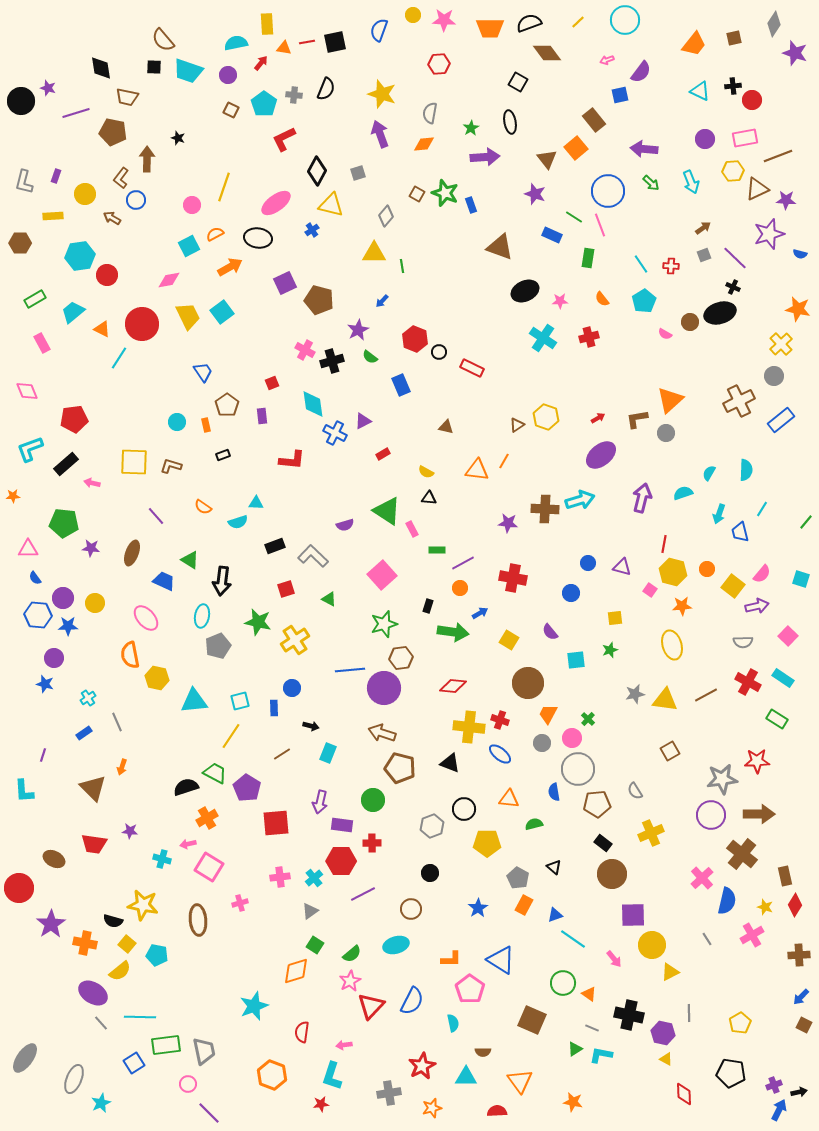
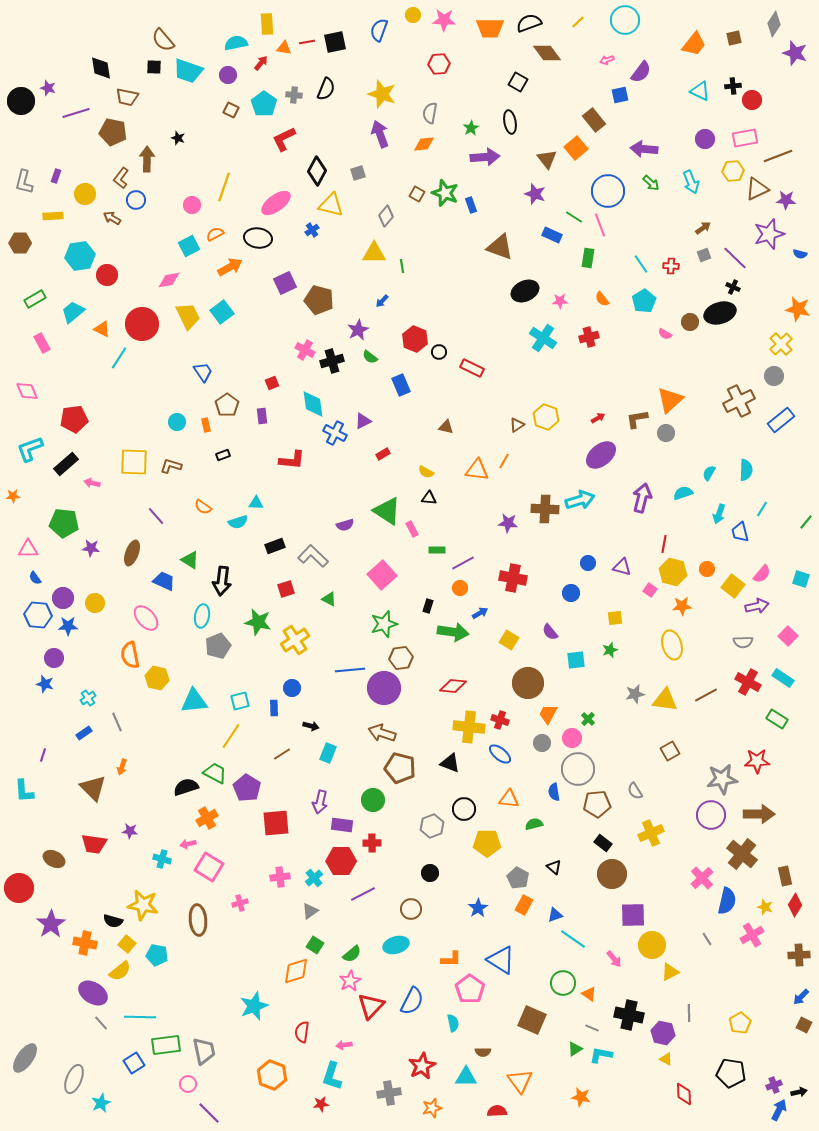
orange star at (573, 1102): moved 8 px right, 5 px up
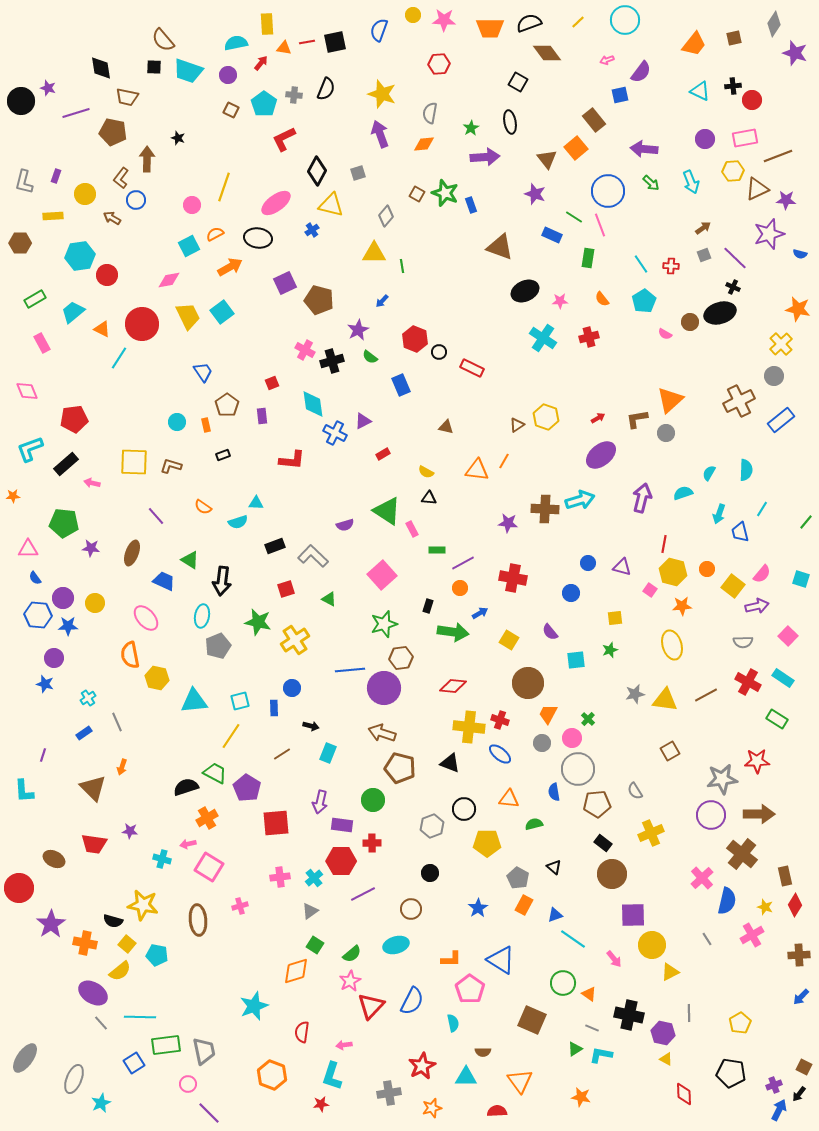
pink cross at (240, 903): moved 3 px down
brown square at (804, 1025): moved 42 px down
black arrow at (799, 1092): moved 2 px down; rotated 140 degrees clockwise
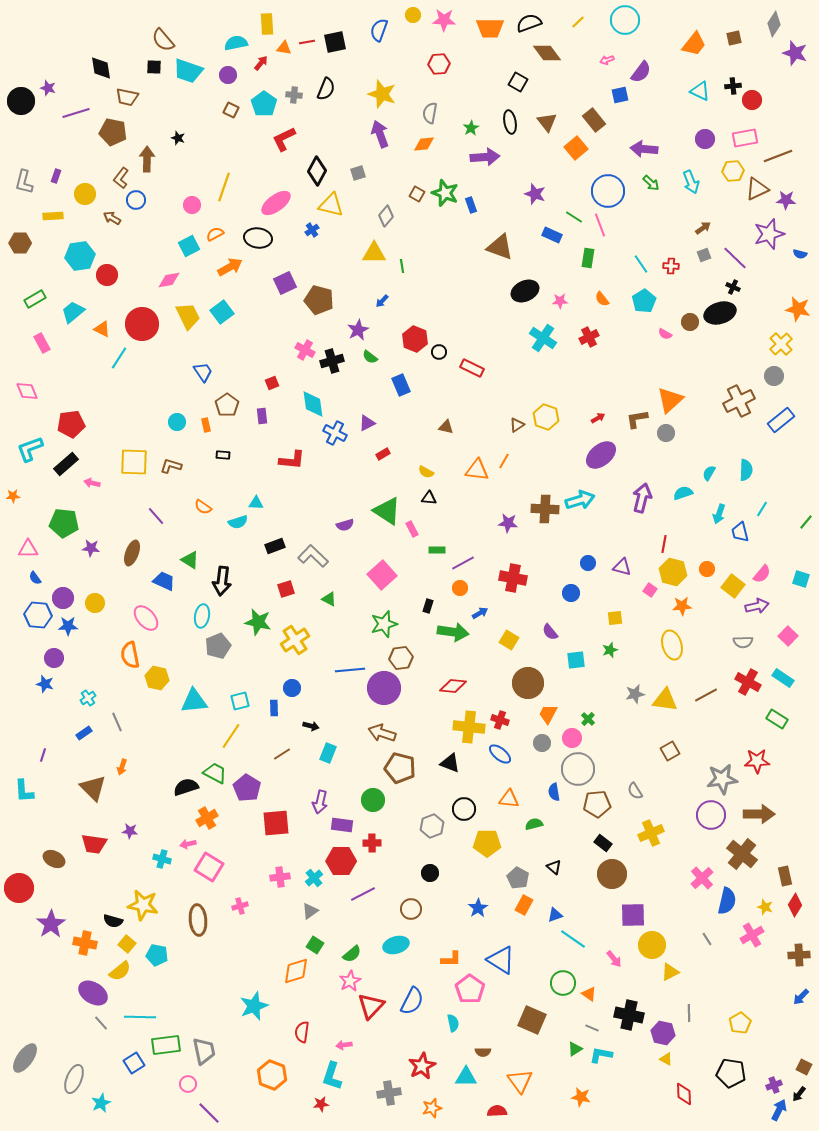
brown triangle at (547, 159): moved 37 px up
red cross at (589, 337): rotated 12 degrees counterclockwise
red pentagon at (74, 419): moved 3 px left, 5 px down
purple triangle at (363, 421): moved 4 px right, 2 px down
black rectangle at (223, 455): rotated 24 degrees clockwise
